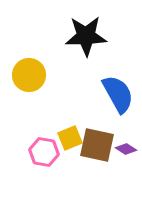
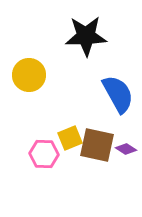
pink hexagon: moved 2 px down; rotated 8 degrees counterclockwise
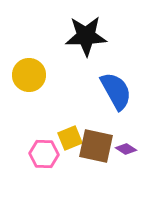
blue semicircle: moved 2 px left, 3 px up
brown square: moved 1 px left, 1 px down
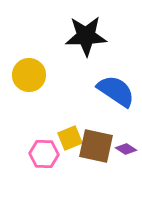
blue semicircle: rotated 27 degrees counterclockwise
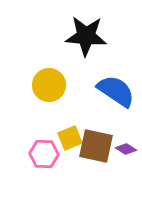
black star: rotated 6 degrees clockwise
yellow circle: moved 20 px right, 10 px down
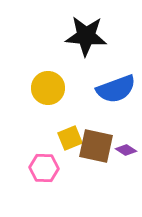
yellow circle: moved 1 px left, 3 px down
blue semicircle: moved 2 px up; rotated 126 degrees clockwise
purple diamond: moved 1 px down
pink hexagon: moved 14 px down
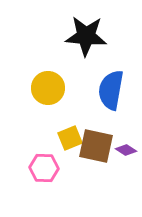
blue semicircle: moved 5 px left, 1 px down; rotated 120 degrees clockwise
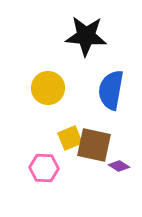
brown square: moved 2 px left, 1 px up
purple diamond: moved 7 px left, 16 px down
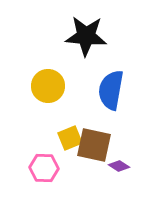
yellow circle: moved 2 px up
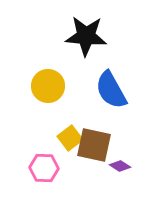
blue semicircle: rotated 39 degrees counterclockwise
yellow square: rotated 15 degrees counterclockwise
purple diamond: moved 1 px right
